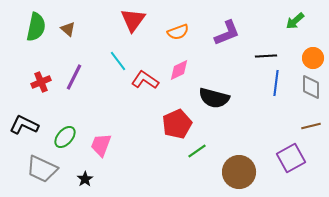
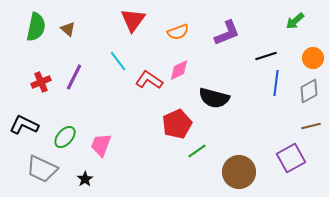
black line: rotated 15 degrees counterclockwise
red L-shape: moved 4 px right
gray diamond: moved 2 px left, 4 px down; rotated 60 degrees clockwise
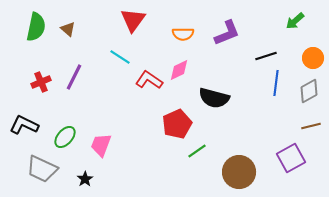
orange semicircle: moved 5 px right, 2 px down; rotated 20 degrees clockwise
cyan line: moved 2 px right, 4 px up; rotated 20 degrees counterclockwise
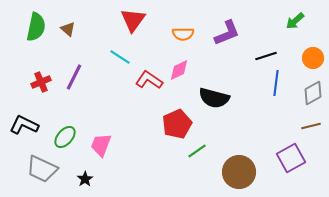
gray diamond: moved 4 px right, 2 px down
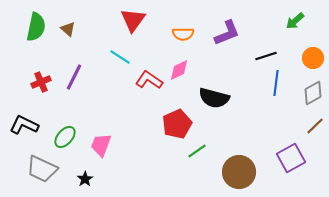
brown line: moved 4 px right; rotated 30 degrees counterclockwise
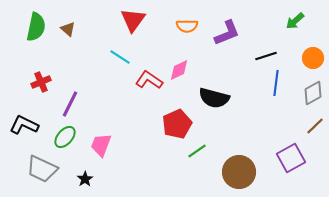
orange semicircle: moved 4 px right, 8 px up
purple line: moved 4 px left, 27 px down
